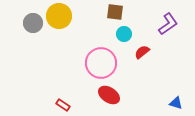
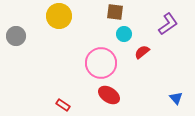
gray circle: moved 17 px left, 13 px down
blue triangle: moved 5 px up; rotated 32 degrees clockwise
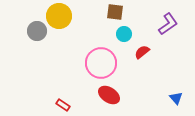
gray circle: moved 21 px right, 5 px up
